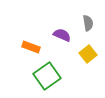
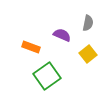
gray semicircle: rotated 21 degrees clockwise
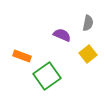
orange rectangle: moved 9 px left, 9 px down
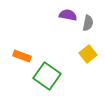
purple semicircle: moved 6 px right, 20 px up; rotated 12 degrees counterclockwise
green square: rotated 20 degrees counterclockwise
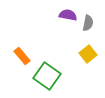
orange rectangle: rotated 30 degrees clockwise
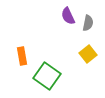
purple semicircle: moved 1 px down; rotated 126 degrees counterclockwise
orange rectangle: rotated 30 degrees clockwise
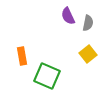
green square: rotated 12 degrees counterclockwise
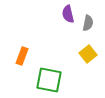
purple semicircle: moved 2 px up; rotated 12 degrees clockwise
orange rectangle: rotated 30 degrees clockwise
green square: moved 2 px right, 4 px down; rotated 12 degrees counterclockwise
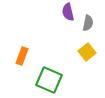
purple semicircle: moved 2 px up
yellow square: moved 1 px left, 2 px up
green square: rotated 12 degrees clockwise
